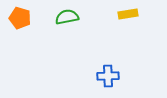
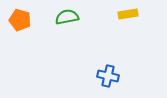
orange pentagon: moved 2 px down
blue cross: rotated 15 degrees clockwise
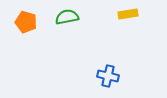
orange pentagon: moved 6 px right, 2 px down
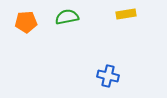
yellow rectangle: moved 2 px left
orange pentagon: rotated 20 degrees counterclockwise
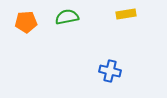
blue cross: moved 2 px right, 5 px up
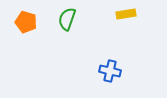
green semicircle: moved 2 px down; rotated 60 degrees counterclockwise
orange pentagon: rotated 20 degrees clockwise
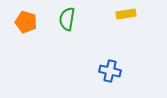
green semicircle: rotated 10 degrees counterclockwise
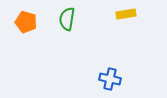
blue cross: moved 8 px down
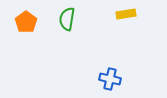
orange pentagon: rotated 20 degrees clockwise
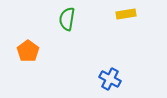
orange pentagon: moved 2 px right, 29 px down
blue cross: rotated 15 degrees clockwise
